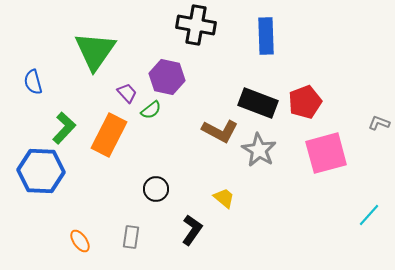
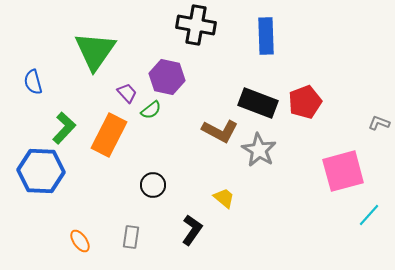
pink square: moved 17 px right, 18 px down
black circle: moved 3 px left, 4 px up
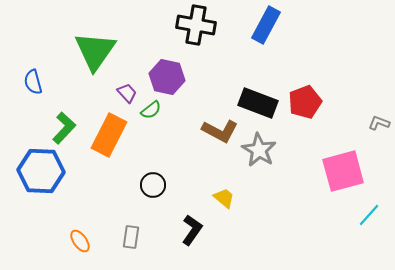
blue rectangle: moved 11 px up; rotated 30 degrees clockwise
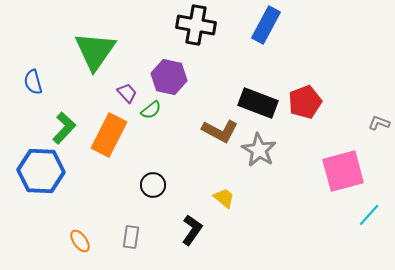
purple hexagon: moved 2 px right
